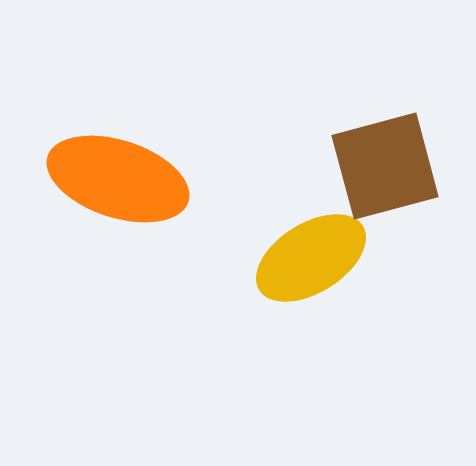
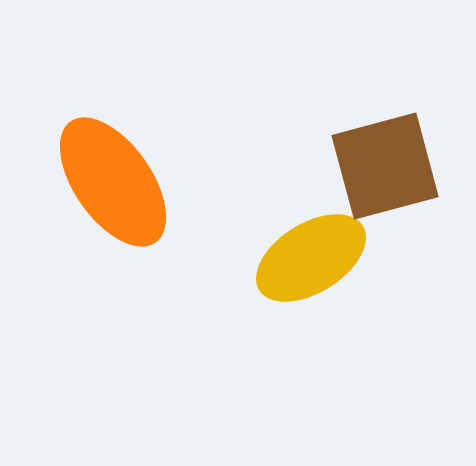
orange ellipse: moved 5 px left, 3 px down; rotated 37 degrees clockwise
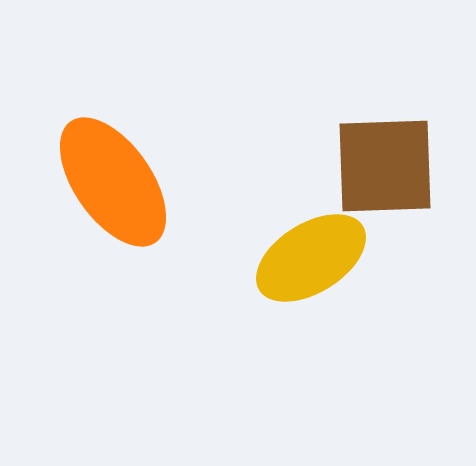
brown square: rotated 13 degrees clockwise
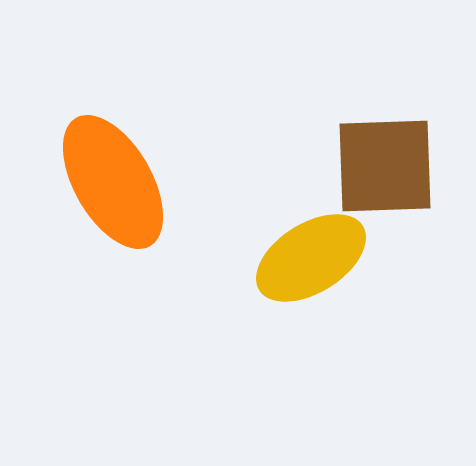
orange ellipse: rotated 5 degrees clockwise
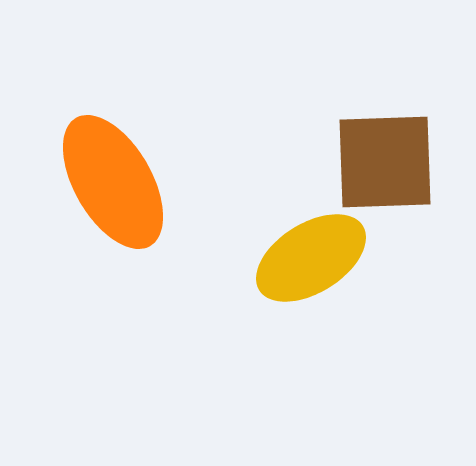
brown square: moved 4 px up
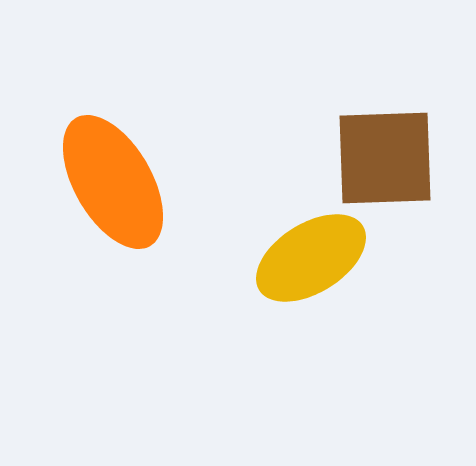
brown square: moved 4 px up
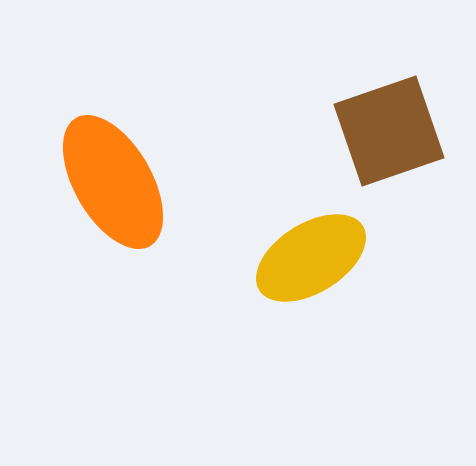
brown square: moved 4 px right, 27 px up; rotated 17 degrees counterclockwise
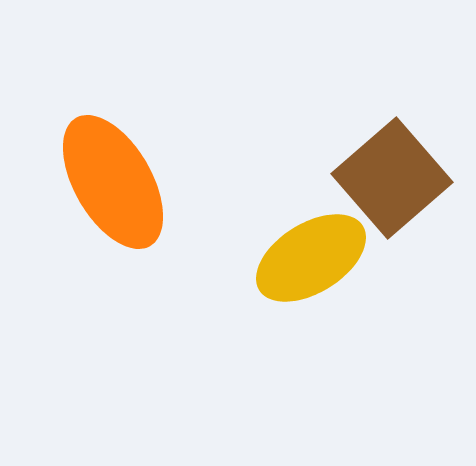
brown square: moved 3 px right, 47 px down; rotated 22 degrees counterclockwise
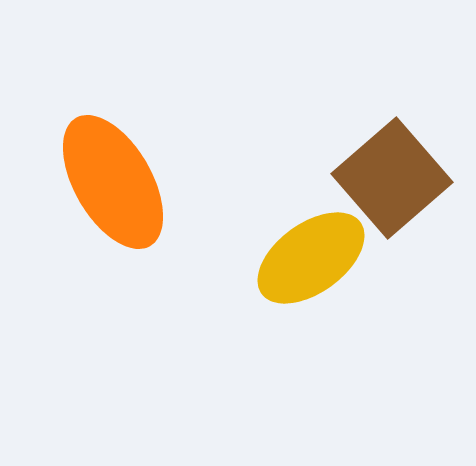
yellow ellipse: rotated 4 degrees counterclockwise
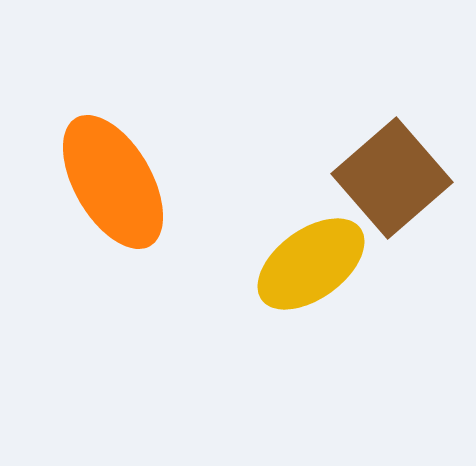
yellow ellipse: moved 6 px down
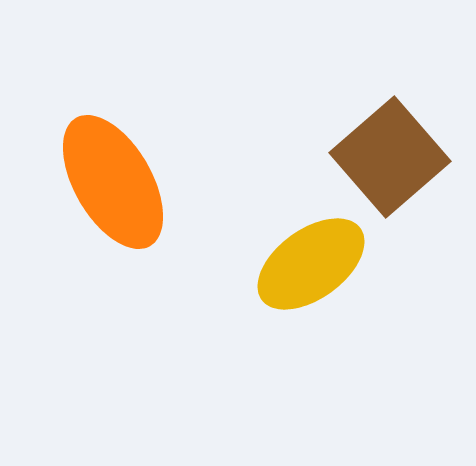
brown square: moved 2 px left, 21 px up
